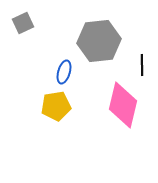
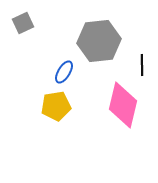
blue ellipse: rotated 15 degrees clockwise
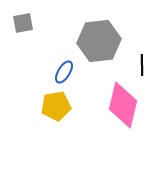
gray square: rotated 15 degrees clockwise
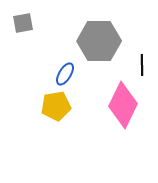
gray hexagon: rotated 6 degrees clockwise
blue ellipse: moved 1 px right, 2 px down
pink diamond: rotated 12 degrees clockwise
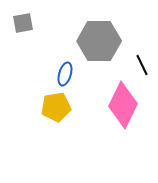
black line: rotated 25 degrees counterclockwise
blue ellipse: rotated 15 degrees counterclockwise
yellow pentagon: moved 1 px down
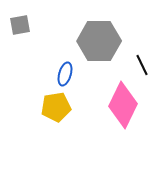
gray square: moved 3 px left, 2 px down
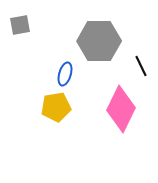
black line: moved 1 px left, 1 px down
pink diamond: moved 2 px left, 4 px down
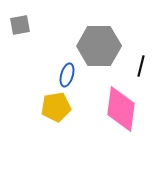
gray hexagon: moved 5 px down
black line: rotated 40 degrees clockwise
blue ellipse: moved 2 px right, 1 px down
pink diamond: rotated 18 degrees counterclockwise
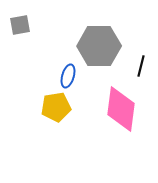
blue ellipse: moved 1 px right, 1 px down
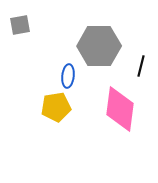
blue ellipse: rotated 10 degrees counterclockwise
pink diamond: moved 1 px left
